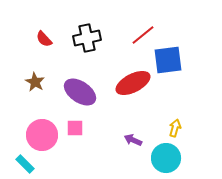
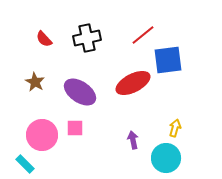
purple arrow: rotated 54 degrees clockwise
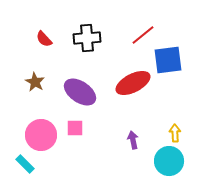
black cross: rotated 8 degrees clockwise
yellow arrow: moved 5 px down; rotated 18 degrees counterclockwise
pink circle: moved 1 px left
cyan circle: moved 3 px right, 3 px down
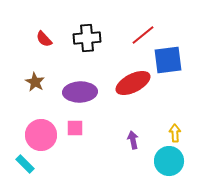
purple ellipse: rotated 36 degrees counterclockwise
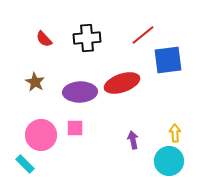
red ellipse: moved 11 px left; rotated 8 degrees clockwise
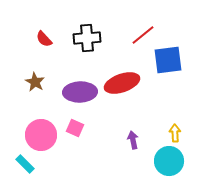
pink square: rotated 24 degrees clockwise
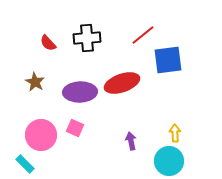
red semicircle: moved 4 px right, 4 px down
purple arrow: moved 2 px left, 1 px down
